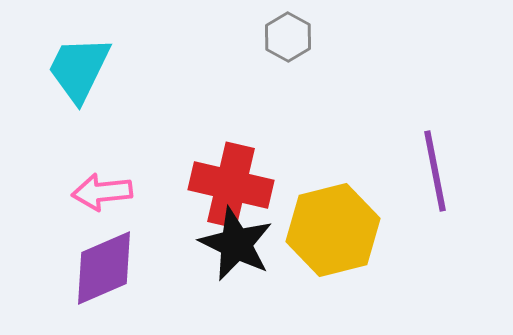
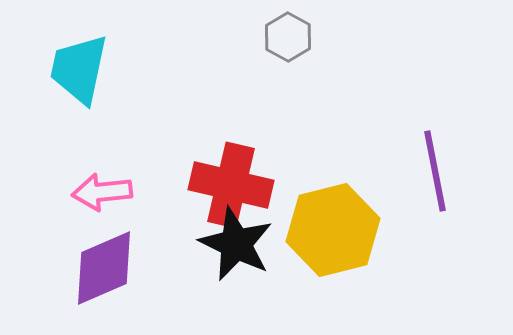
cyan trapezoid: rotated 14 degrees counterclockwise
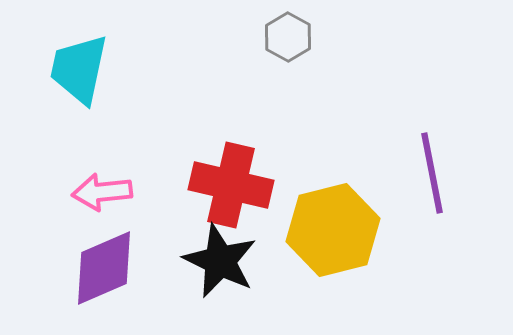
purple line: moved 3 px left, 2 px down
black star: moved 16 px left, 17 px down
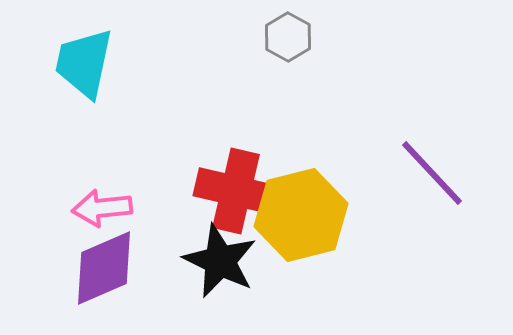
cyan trapezoid: moved 5 px right, 6 px up
purple line: rotated 32 degrees counterclockwise
red cross: moved 5 px right, 6 px down
pink arrow: moved 16 px down
yellow hexagon: moved 32 px left, 15 px up
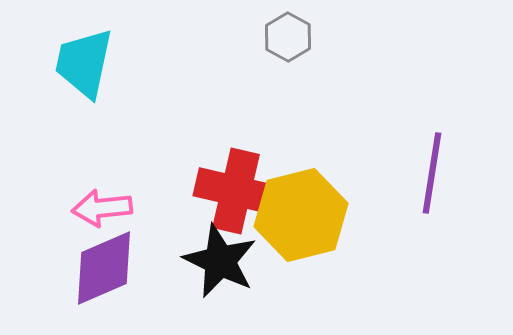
purple line: rotated 52 degrees clockwise
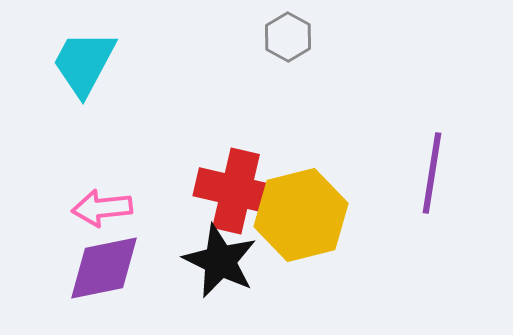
cyan trapezoid: rotated 16 degrees clockwise
purple diamond: rotated 12 degrees clockwise
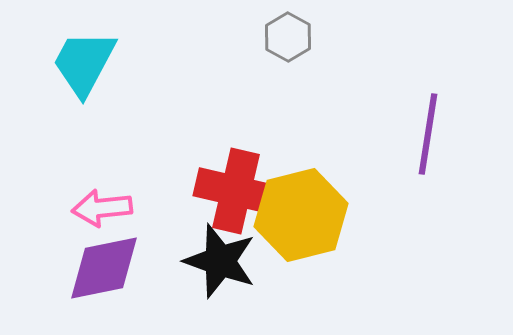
purple line: moved 4 px left, 39 px up
black star: rotated 6 degrees counterclockwise
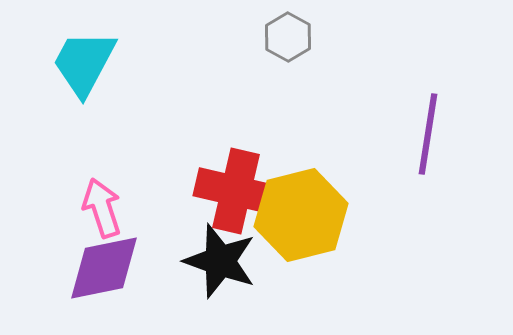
pink arrow: rotated 78 degrees clockwise
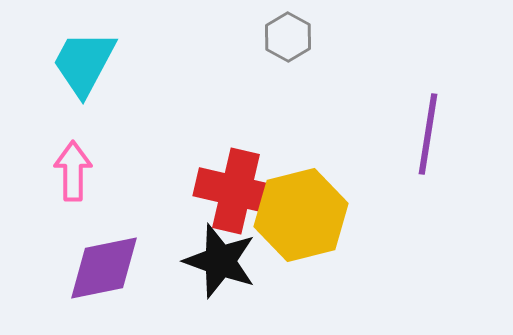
pink arrow: moved 29 px left, 37 px up; rotated 18 degrees clockwise
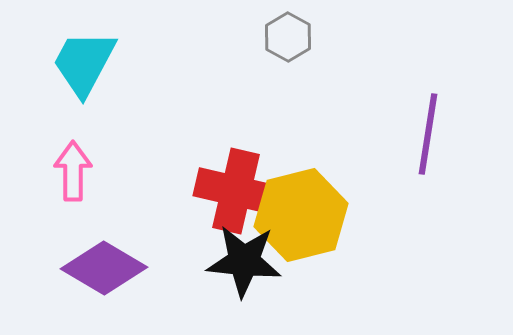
black star: moved 24 px right; rotated 14 degrees counterclockwise
purple diamond: rotated 42 degrees clockwise
